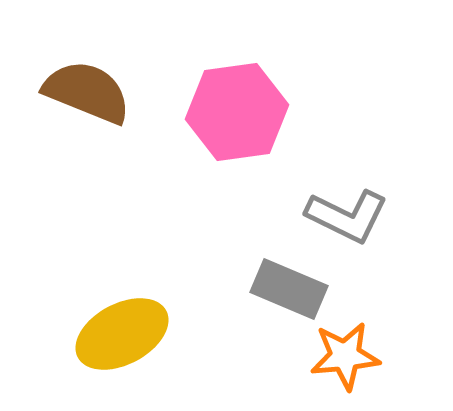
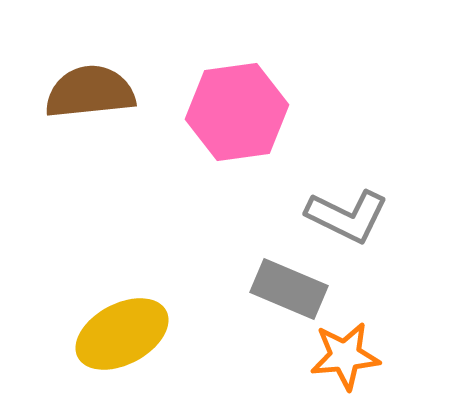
brown semicircle: moved 3 px right; rotated 28 degrees counterclockwise
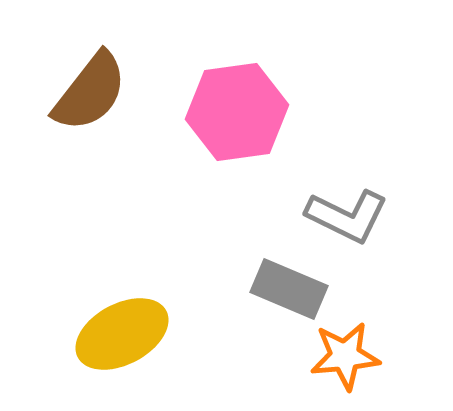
brown semicircle: rotated 134 degrees clockwise
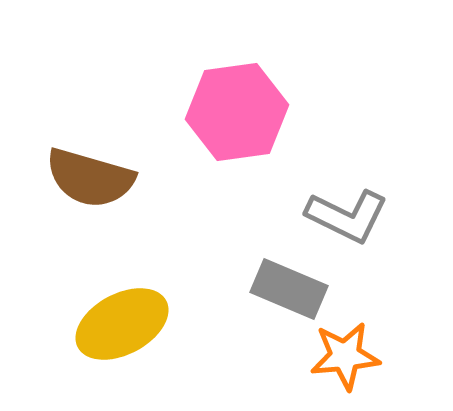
brown semicircle: moved 86 px down; rotated 68 degrees clockwise
yellow ellipse: moved 10 px up
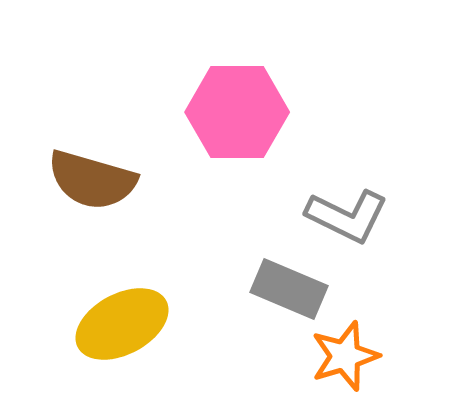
pink hexagon: rotated 8 degrees clockwise
brown semicircle: moved 2 px right, 2 px down
orange star: rotated 12 degrees counterclockwise
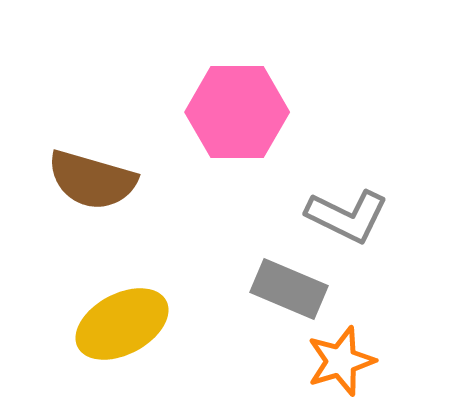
orange star: moved 4 px left, 5 px down
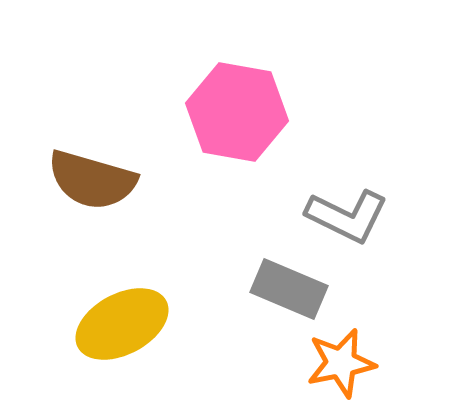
pink hexagon: rotated 10 degrees clockwise
orange star: moved 2 px down; rotated 6 degrees clockwise
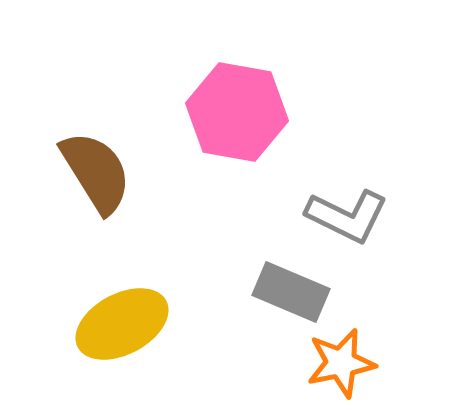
brown semicircle: moved 4 px right, 8 px up; rotated 138 degrees counterclockwise
gray rectangle: moved 2 px right, 3 px down
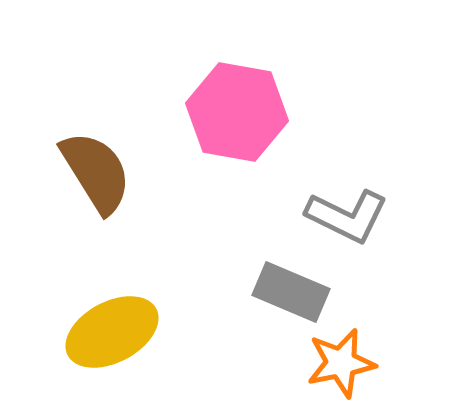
yellow ellipse: moved 10 px left, 8 px down
